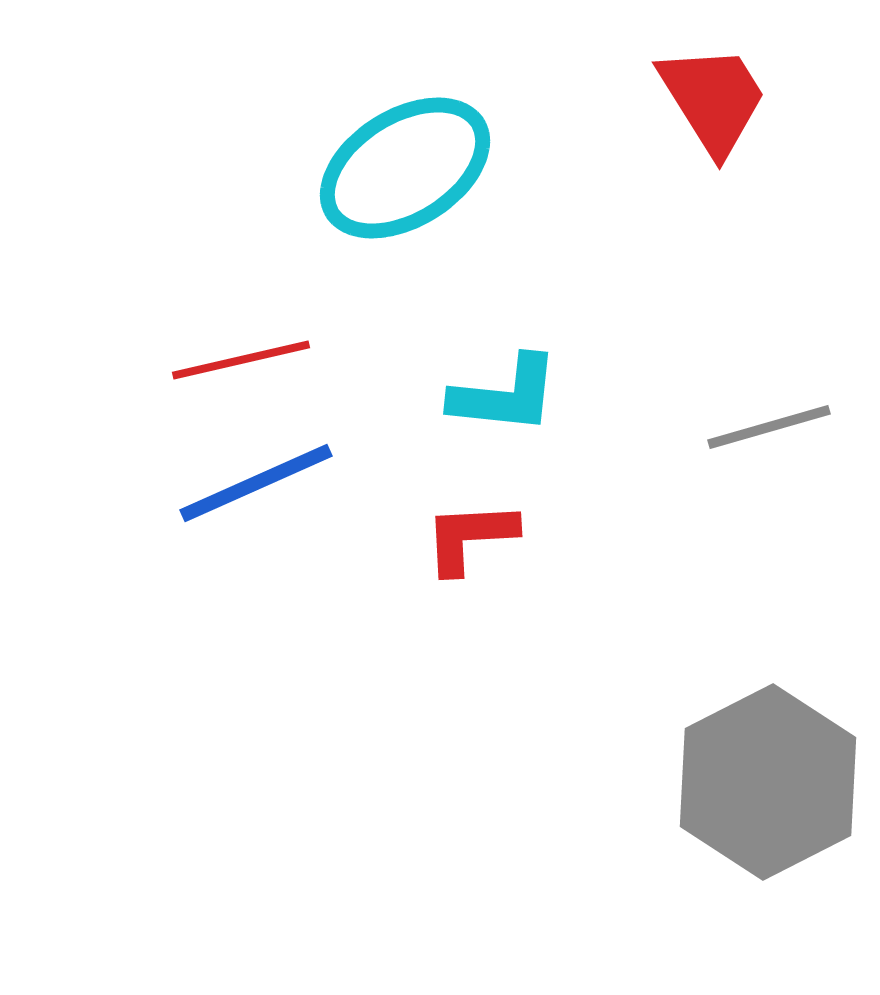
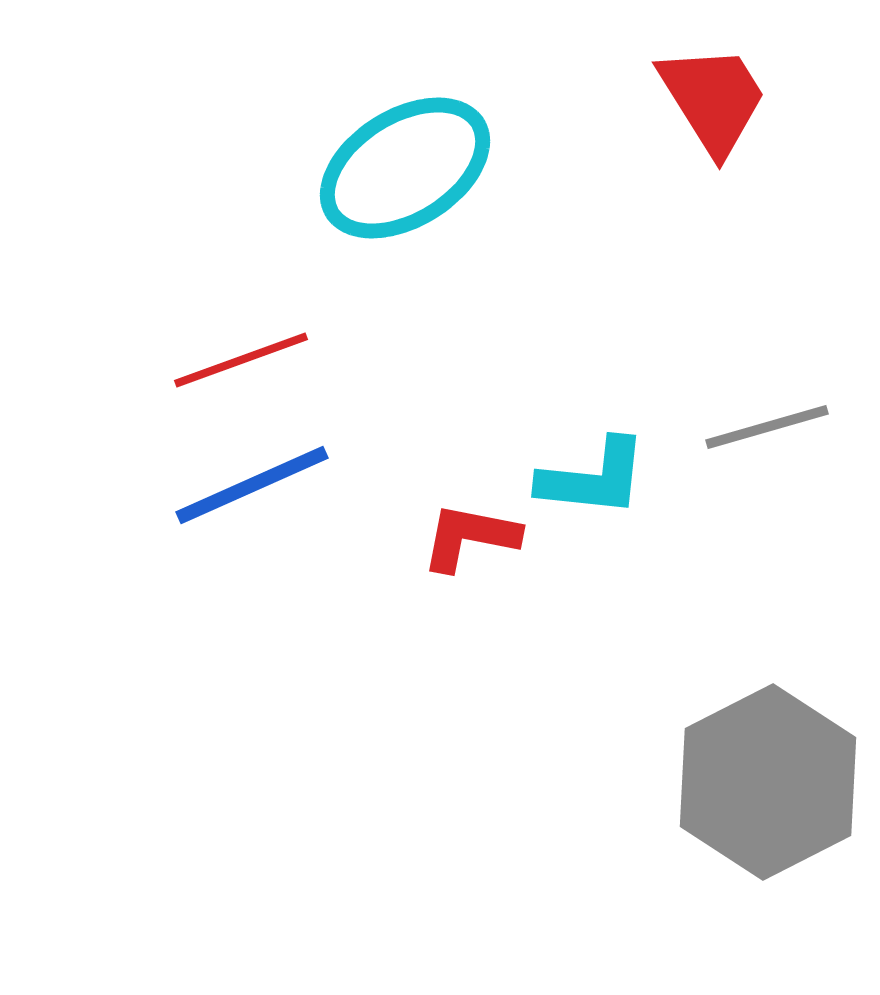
red line: rotated 7 degrees counterclockwise
cyan L-shape: moved 88 px right, 83 px down
gray line: moved 2 px left
blue line: moved 4 px left, 2 px down
red L-shape: rotated 14 degrees clockwise
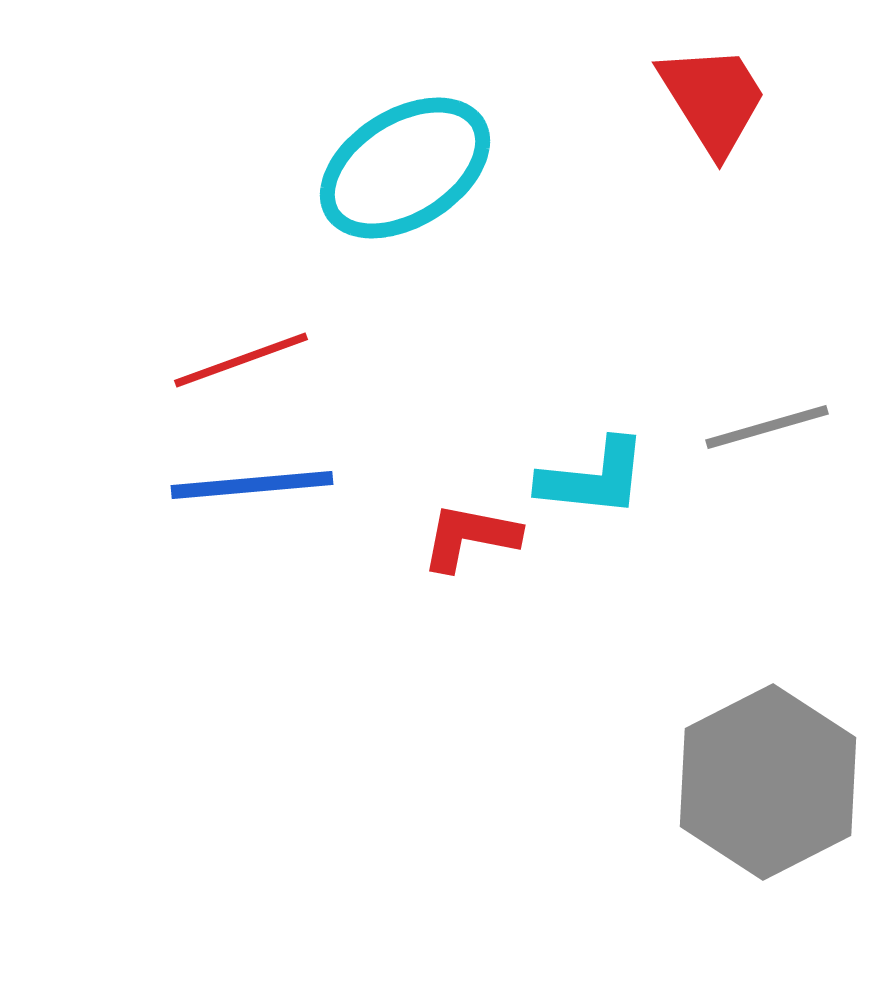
blue line: rotated 19 degrees clockwise
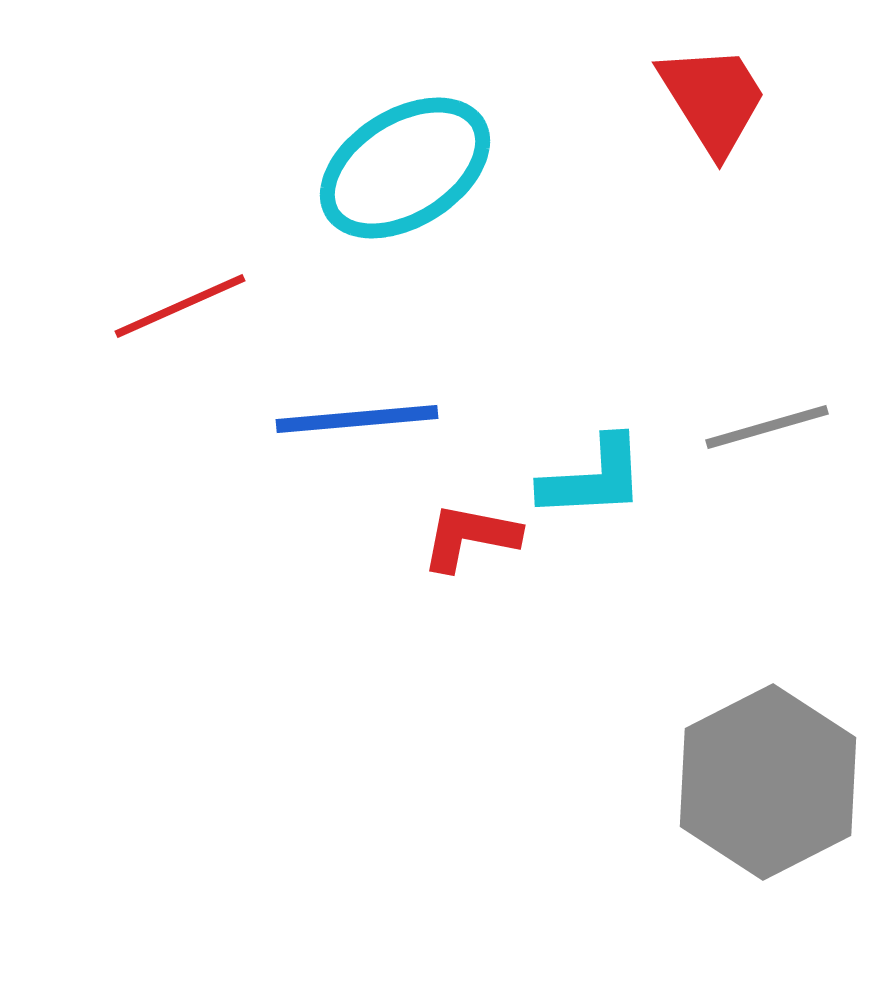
red line: moved 61 px left, 54 px up; rotated 4 degrees counterclockwise
cyan L-shape: rotated 9 degrees counterclockwise
blue line: moved 105 px right, 66 px up
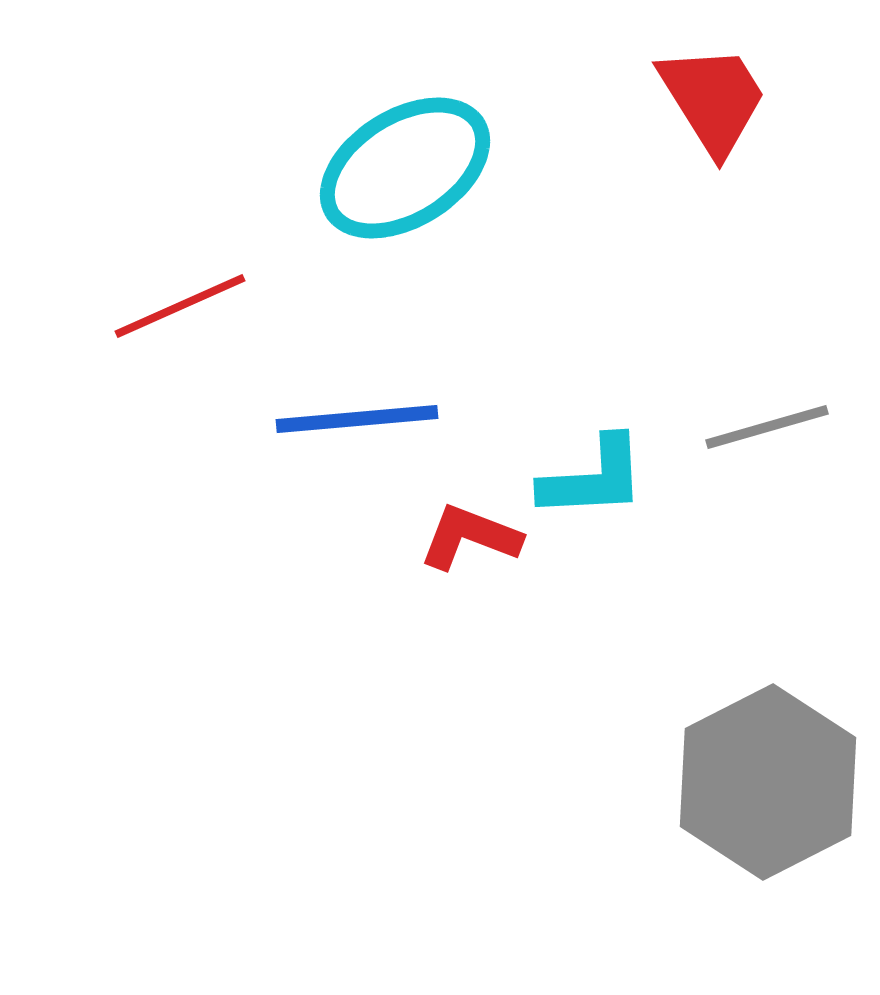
red L-shape: rotated 10 degrees clockwise
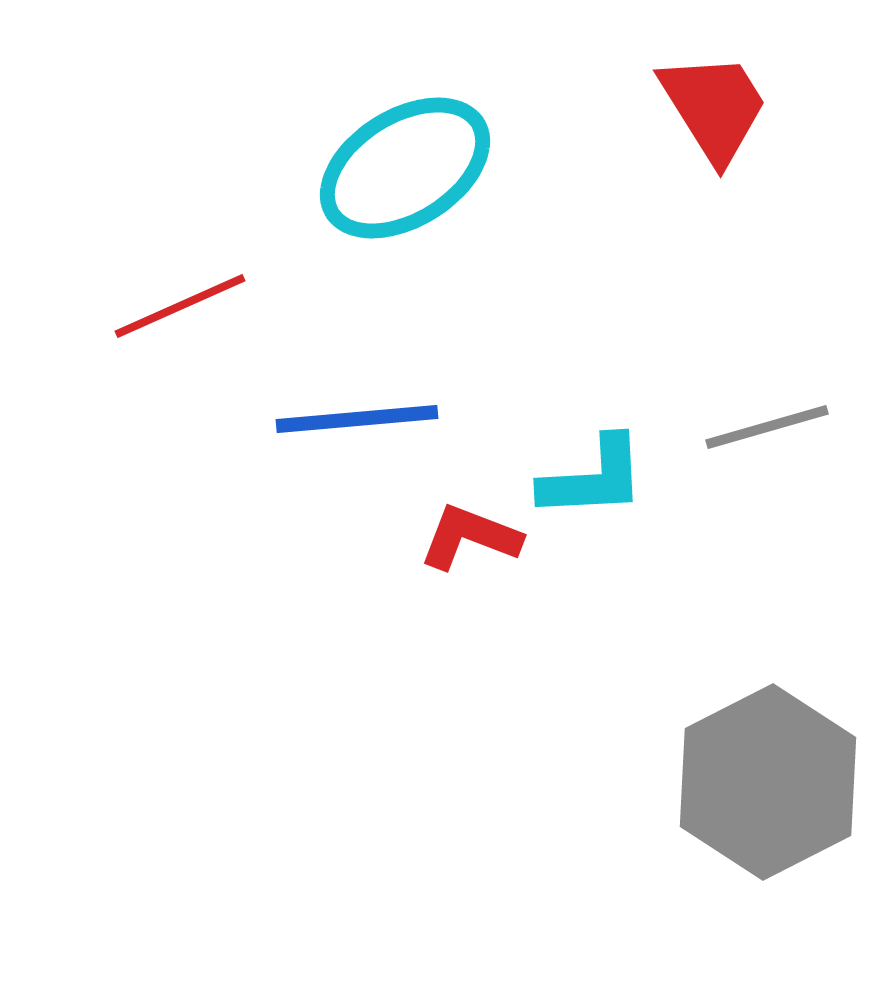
red trapezoid: moved 1 px right, 8 px down
